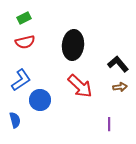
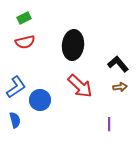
blue L-shape: moved 5 px left, 7 px down
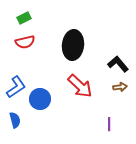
blue circle: moved 1 px up
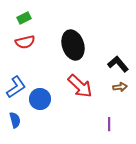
black ellipse: rotated 24 degrees counterclockwise
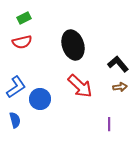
red semicircle: moved 3 px left
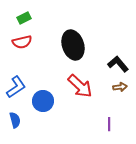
blue circle: moved 3 px right, 2 px down
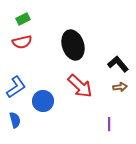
green rectangle: moved 1 px left, 1 px down
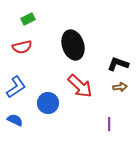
green rectangle: moved 5 px right
red semicircle: moved 5 px down
black L-shape: rotated 30 degrees counterclockwise
blue circle: moved 5 px right, 2 px down
blue semicircle: rotated 49 degrees counterclockwise
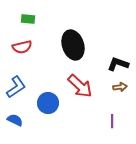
green rectangle: rotated 32 degrees clockwise
purple line: moved 3 px right, 3 px up
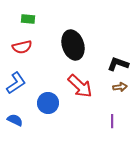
blue L-shape: moved 4 px up
